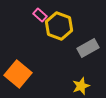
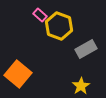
gray rectangle: moved 2 px left, 1 px down
yellow star: rotated 12 degrees counterclockwise
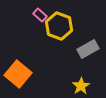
gray rectangle: moved 2 px right
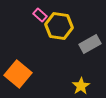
yellow hexagon: rotated 12 degrees counterclockwise
gray rectangle: moved 2 px right, 5 px up
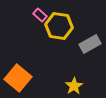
orange square: moved 4 px down
yellow star: moved 7 px left
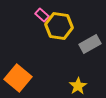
pink rectangle: moved 2 px right
yellow star: moved 4 px right
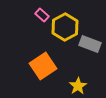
yellow hexagon: moved 6 px right, 1 px down; rotated 24 degrees clockwise
gray rectangle: rotated 50 degrees clockwise
orange square: moved 25 px right, 12 px up; rotated 16 degrees clockwise
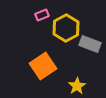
pink rectangle: rotated 64 degrees counterclockwise
yellow hexagon: moved 1 px right, 1 px down
yellow star: moved 1 px left
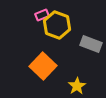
yellow hexagon: moved 9 px left, 3 px up; rotated 12 degrees counterclockwise
gray rectangle: moved 1 px right
orange square: rotated 12 degrees counterclockwise
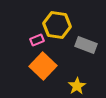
pink rectangle: moved 5 px left, 25 px down
yellow hexagon: rotated 12 degrees counterclockwise
gray rectangle: moved 5 px left, 1 px down
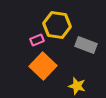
yellow star: rotated 24 degrees counterclockwise
